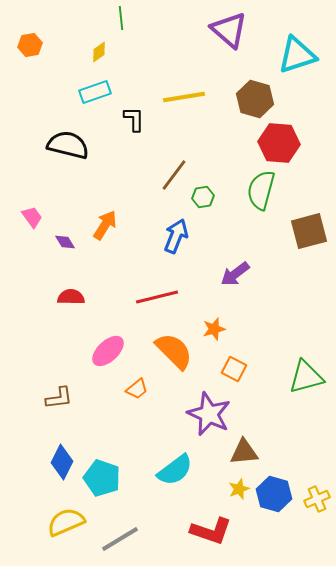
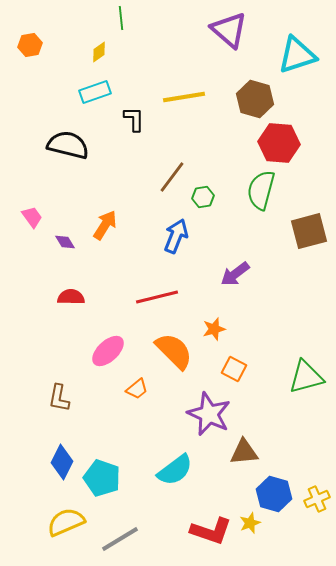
brown line: moved 2 px left, 2 px down
brown L-shape: rotated 108 degrees clockwise
yellow star: moved 11 px right, 34 px down
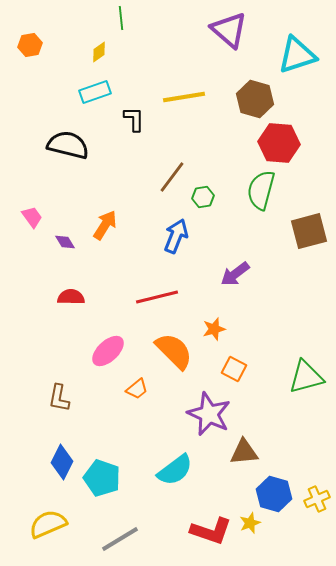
yellow semicircle: moved 18 px left, 2 px down
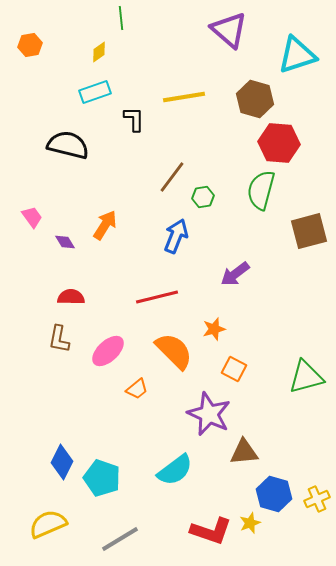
brown L-shape: moved 59 px up
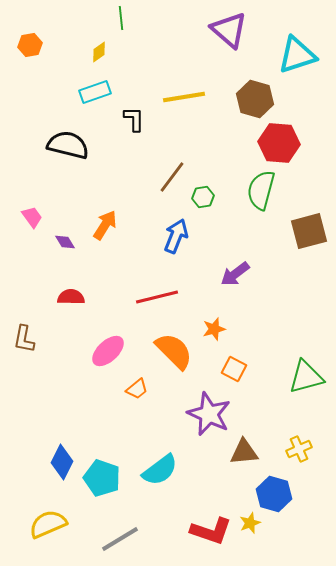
brown L-shape: moved 35 px left
cyan semicircle: moved 15 px left
yellow cross: moved 18 px left, 50 px up
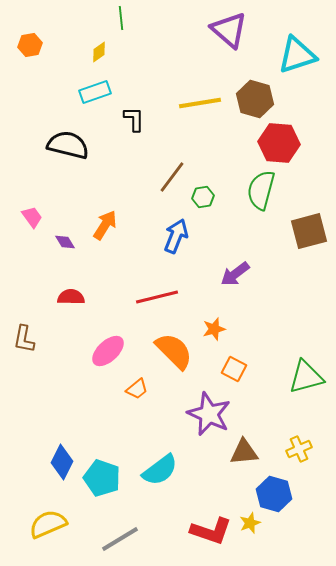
yellow line: moved 16 px right, 6 px down
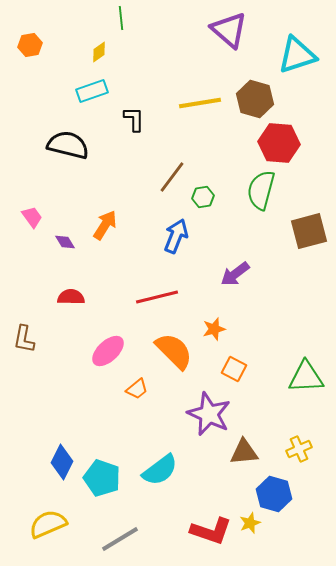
cyan rectangle: moved 3 px left, 1 px up
green triangle: rotated 12 degrees clockwise
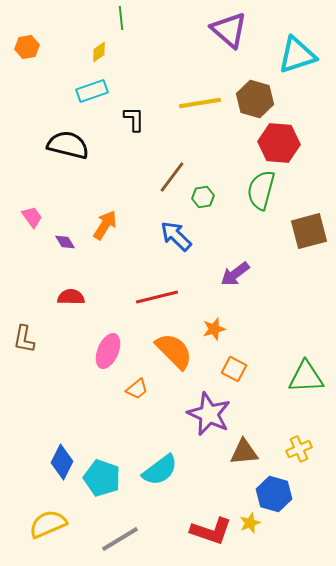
orange hexagon: moved 3 px left, 2 px down
blue arrow: rotated 68 degrees counterclockwise
pink ellipse: rotated 24 degrees counterclockwise
